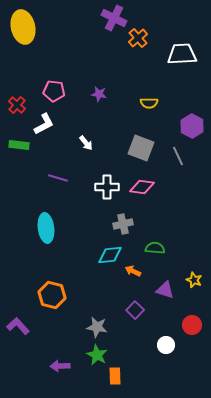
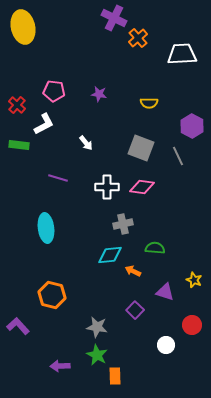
purple triangle: moved 2 px down
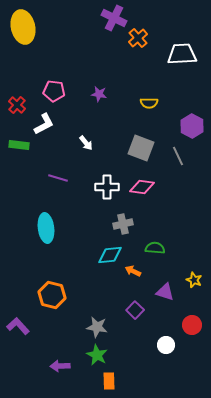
orange rectangle: moved 6 px left, 5 px down
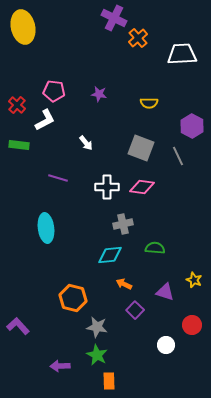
white L-shape: moved 1 px right, 4 px up
orange arrow: moved 9 px left, 13 px down
orange hexagon: moved 21 px right, 3 px down
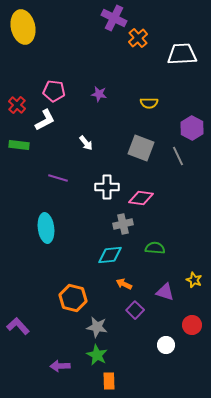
purple hexagon: moved 2 px down
pink diamond: moved 1 px left, 11 px down
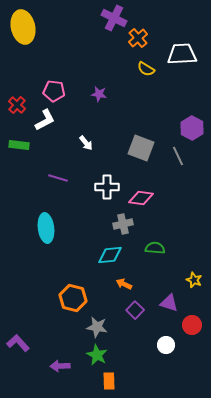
yellow semicircle: moved 3 px left, 34 px up; rotated 30 degrees clockwise
purple triangle: moved 4 px right, 11 px down
purple L-shape: moved 17 px down
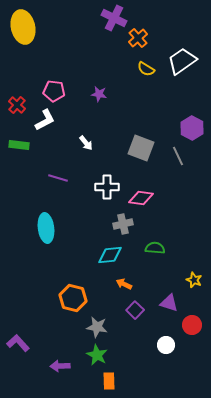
white trapezoid: moved 7 px down; rotated 32 degrees counterclockwise
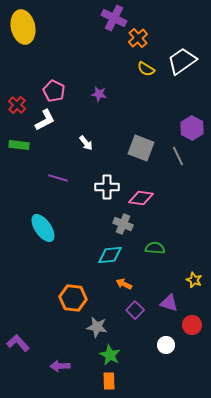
pink pentagon: rotated 20 degrees clockwise
gray cross: rotated 36 degrees clockwise
cyan ellipse: moved 3 px left; rotated 28 degrees counterclockwise
orange hexagon: rotated 8 degrees counterclockwise
green star: moved 13 px right
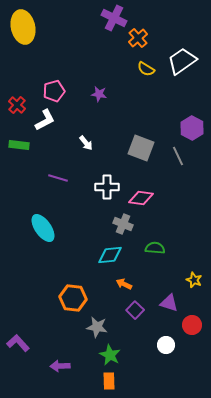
pink pentagon: rotated 30 degrees clockwise
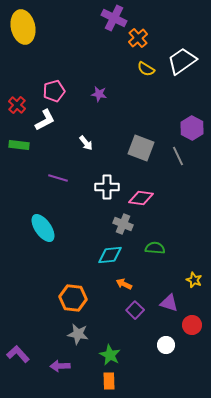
gray star: moved 19 px left, 7 px down
purple L-shape: moved 11 px down
